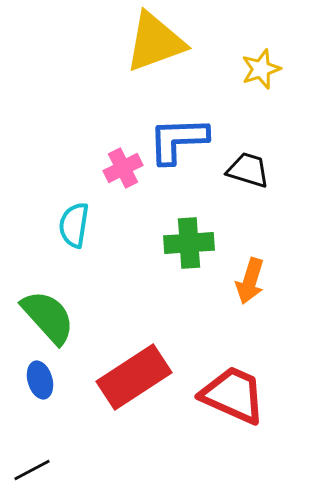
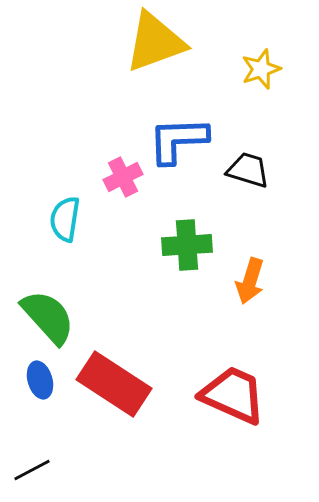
pink cross: moved 9 px down
cyan semicircle: moved 9 px left, 6 px up
green cross: moved 2 px left, 2 px down
red rectangle: moved 20 px left, 7 px down; rotated 66 degrees clockwise
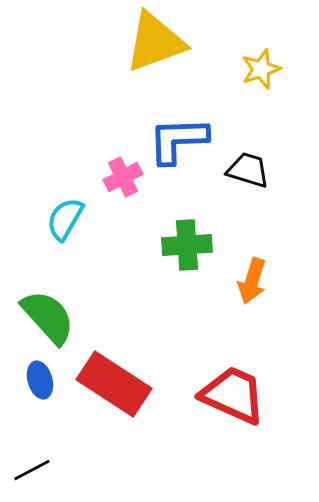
cyan semicircle: rotated 21 degrees clockwise
orange arrow: moved 2 px right
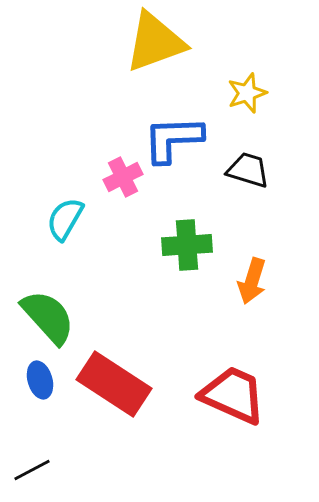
yellow star: moved 14 px left, 24 px down
blue L-shape: moved 5 px left, 1 px up
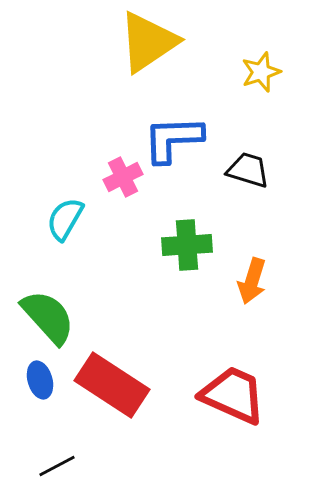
yellow triangle: moved 7 px left; rotated 14 degrees counterclockwise
yellow star: moved 14 px right, 21 px up
red rectangle: moved 2 px left, 1 px down
black line: moved 25 px right, 4 px up
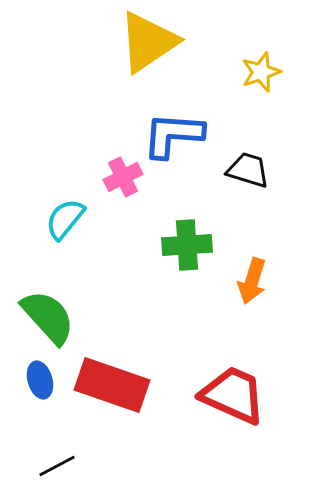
blue L-shape: moved 4 px up; rotated 6 degrees clockwise
cyan semicircle: rotated 9 degrees clockwise
red rectangle: rotated 14 degrees counterclockwise
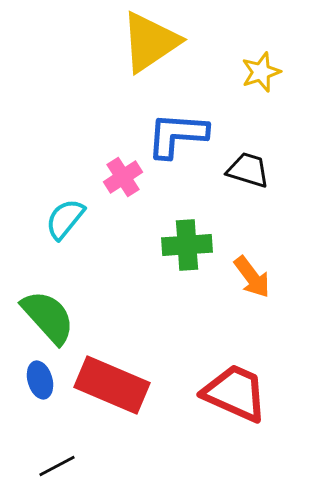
yellow triangle: moved 2 px right
blue L-shape: moved 4 px right
pink cross: rotated 6 degrees counterclockwise
orange arrow: moved 4 px up; rotated 54 degrees counterclockwise
red rectangle: rotated 4 degrees clockwise
red trapezoid: moved 2 px right, 2 px up
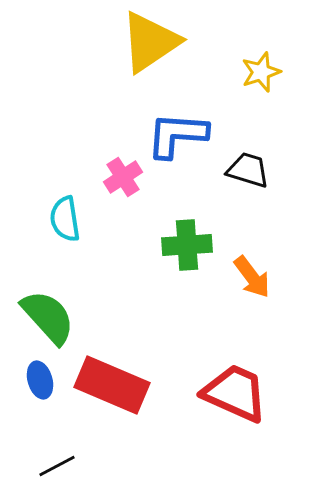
cyan semicircle: rotated 48 degrees counterclockwise
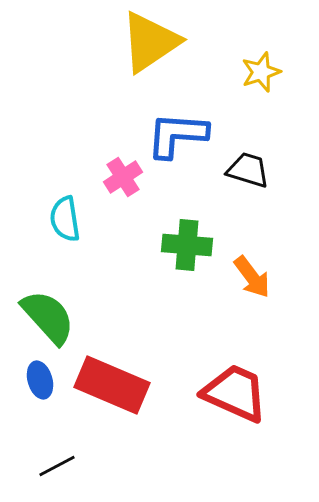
green cross: rotated 9 degrees clockwise
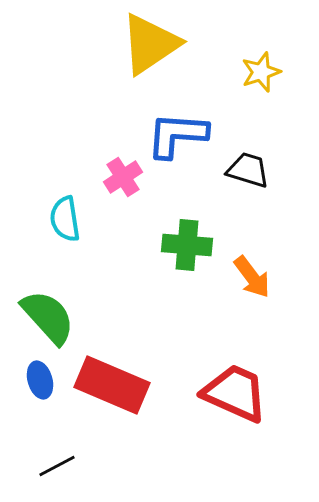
yellow triangle: moved 2 px down
